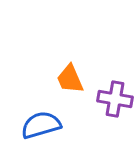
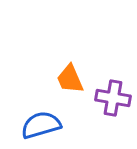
purple cross: moved 2 px left, 1 px up
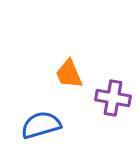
orange trapezoid: moved 1 px left, 5 px up
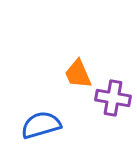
orange trapezoid: moved 9 px right
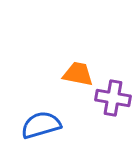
orange trapezoid: rotated 124 degrees clockwise
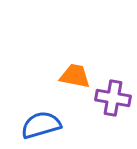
orange trapezoid: moved 3 px left, 2 px down
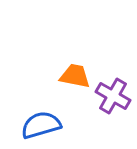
purple cross: moved 2 px up; rotated 20 degrees clockwise
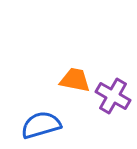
orange trapezoid: moved 4 px down
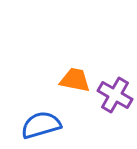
purple cross: moved 2 px right, 1 px up
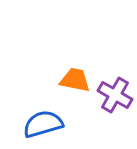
blue semicircle: moved 2 px right, 1 px up
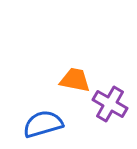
purple cross: moved 5 px left, 9 px down
